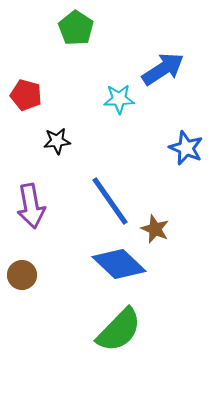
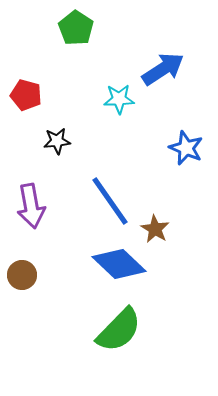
brown star: rotated 8 degrees clockwise
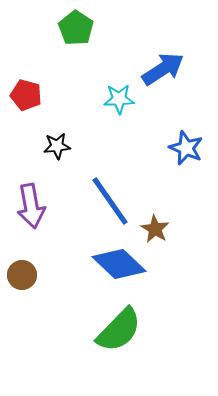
black star: moved 5 px down
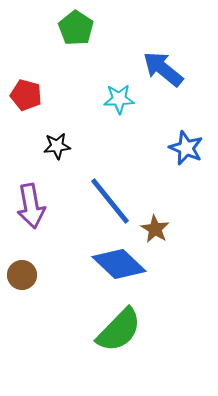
blue arrow: rotated 108 degrees counterclockwise
blue line: rotated 4 degrees counterclockwise
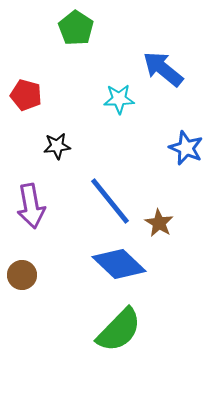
brown star: moved 4 px right, 6 px up
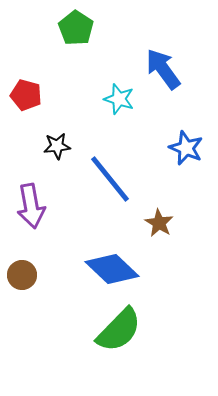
blue arrow: rotated 15 degrees clockwise
cyan star: rotated 20 degrees clockwise
blue line: moved 22 px up
blue diamond: moved 7 px left, 5 px down
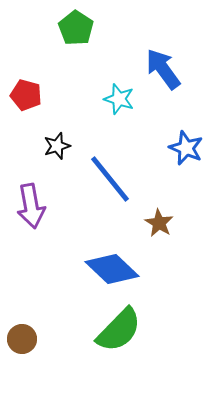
black star: rotated 12 degrees counterclockwise
brown circle: moved 64 px down
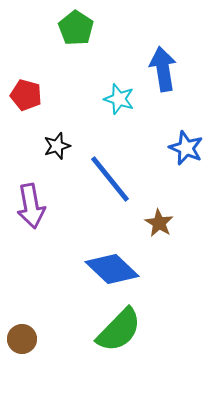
blue arrow: rotated 27 degrees clockwise
